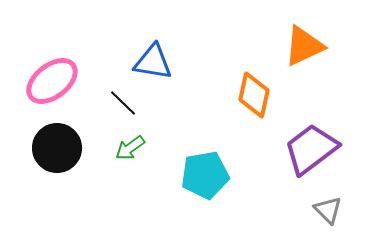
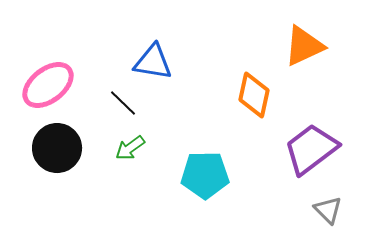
pink ellipse: moved 4 px left, 4 px down
cyan pentagon: rotated 9 degrees clockwise
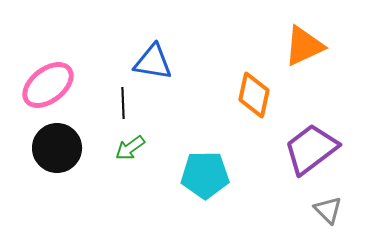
black line: rotated 44 degrees clockwise
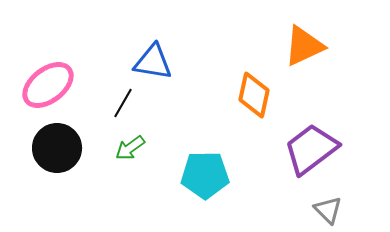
black line: rotated 32 degrees clockwise
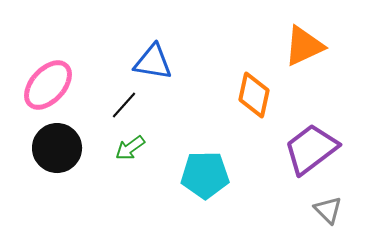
pink ellipse: rotated 10 degrees counterclockwise
black line: moved 1 px right, 2 px down; rotated 12 degrees clockwise
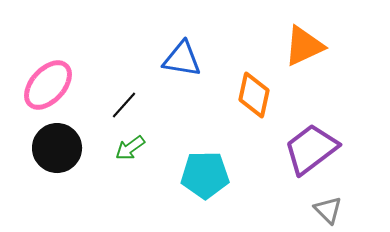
blue triangle: moved 29 px right, 3 px up
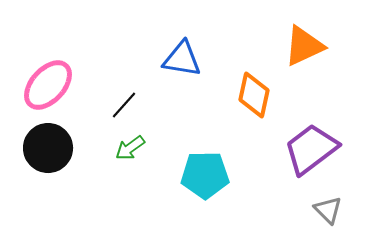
black circle: moved 9 px left
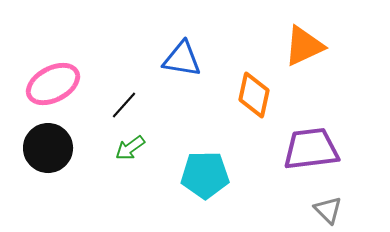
pink ellipse: moved 5 px right, 1 px up; rotated 20 degrees clockwise
purple trapezoid: rotated 30 degrees clockwise
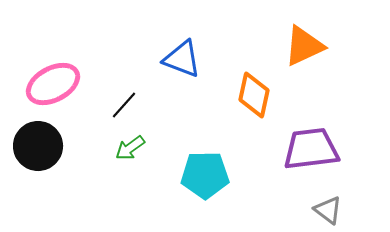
blue triangle: rotated 12 degrees clockwise
black circle: moved 10 px left, 2 px up
gray triangle: rotated 8 degrees counterclockwise
